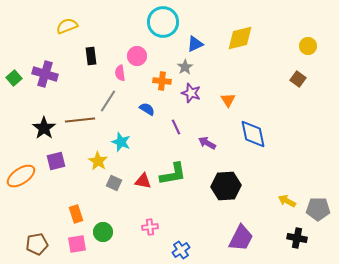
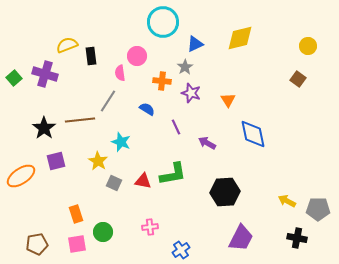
yellow semicircle: moved 19 px down
black hexagon: moved 1 px left, 6 px down
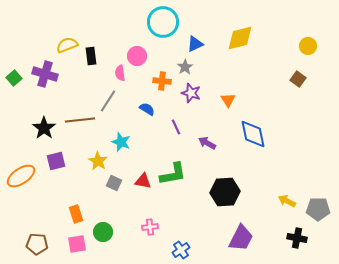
brown pentagon: rotated 15 degrees clockwise
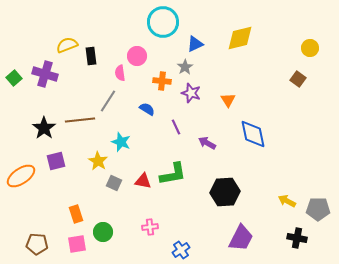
yellow circle: moved 2 px right, 2 px down
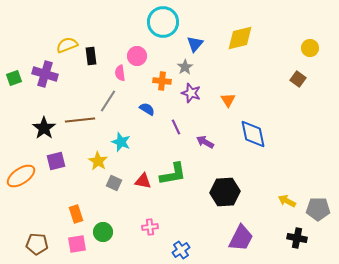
blue triangle: rotated 24 degrees counterclockwise
green square: rotated 21 degrees clockwise
purple arrow: moved 2 px left, 1 px up
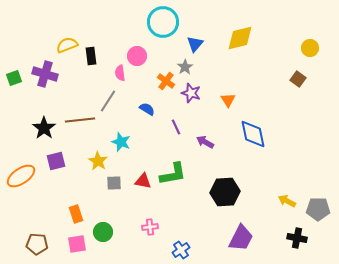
orange cross: moved 4 px right; rotated 30 degrees clockwise
gray square: rotated 28 degrees counterclockwise
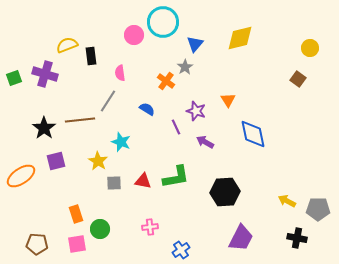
pink circle: moved 3 px left, 21 px up
purple star: moved 5 px right, 18 px down
green L-shape: moved 3 px right, 3 px down
green circle: moved 3 px left, 3 px up
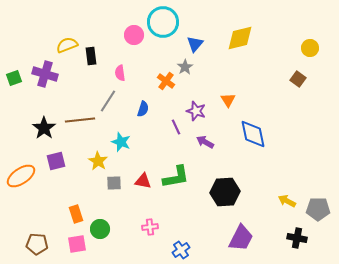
blue semicircle: moved 4 px left; rotated 77 degrees clockwise
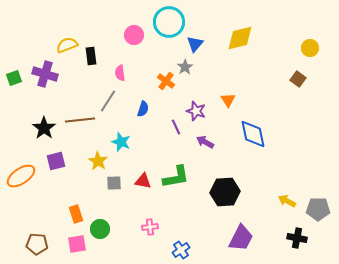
cyan circle: moved 6 px right
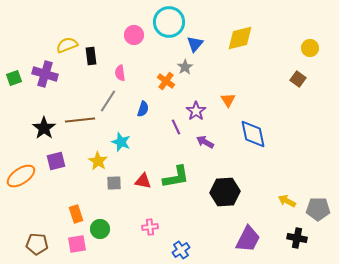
purple star: rotated 18 degrees clockwise
purple trapezoid: moved 7 px right, 1 px down
